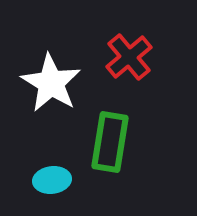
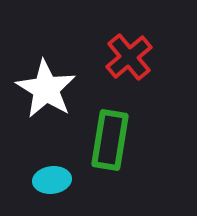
white star: moved 5 px left, 6 px down
green rectangle: moved 2 px up
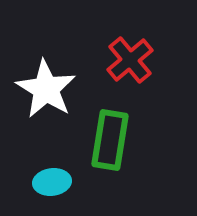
red cross: moved 1 px right, 3 px down
cyan ellipse: moved 2 px down
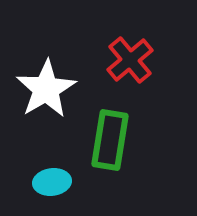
white star: rotated 10 degrees clockwise
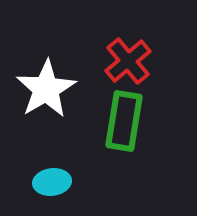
red cross: moved 2 px left, 1 px down
green rectangle: moved 14 px right, 19 px up
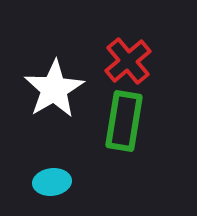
white star: moved 8 px right
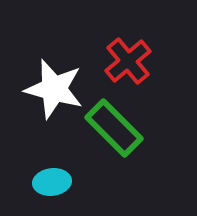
white star: rotated 26 degrees counterclockwise
green rectangle: moved 10 px left, 7 px down; rotated 54 degrees counterclockwise
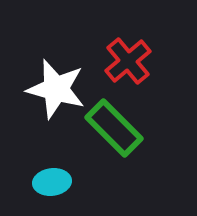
white star: moved 2 px right
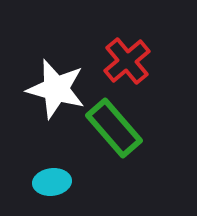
red cross: moved 1 px left
green rectangle: rotated 4 degrees clockwise
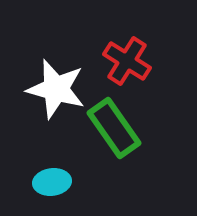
red cross: rotated 18 degrees counterclockwise
green rectangle: rotated 6 degrees clockwise
